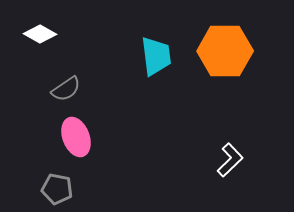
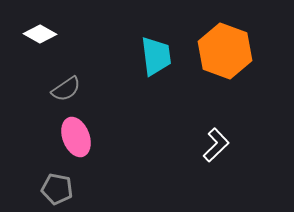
orange hexagon: rotated 20 degrees clockwise
white L-shape: moved 14 px left, 15 px up
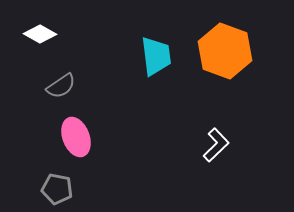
gray semicircle: moved 5 px left, 3 px up
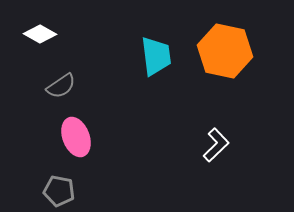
orange hexagon: rotated 8 degrees counterclockwise
gray pentagon: moved 2 px right, 2 px down
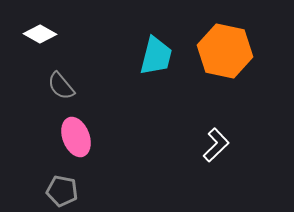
cyan trapezoid: rotated 21 degrees clockwise
gray semicircle: rotated 84 degrees clockwise
gray pentagon: moved 3 px right
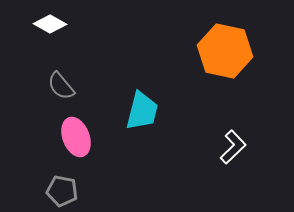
white diamond: moved 10 px right, 10 px up
cyan trapezoid: moved 14 px left, 55 px down
white L-shape: moved 17 px right, 2 px down
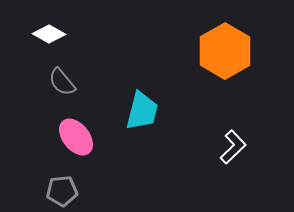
white diamond: moved 1 px left, 10 px down
orange hexagon: rotated 18 degrees clockwise
gray semicircle: moved 1 px right, 4 px up
pink ellipse: rotated 18 degrees counterclockwise
gray pentagon: rotated 16 degrees counterclockwise
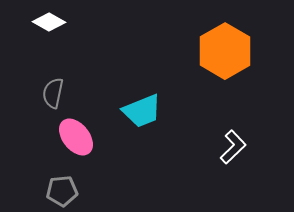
white diamond: moved 12 px up
gray semicircle: moved 9 px left, 11 px down; rotated 52 degrees clockwise
cyan trapezoid: rotated 54 degrees clockwise
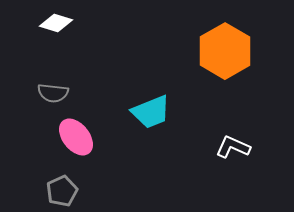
white diamond: moved 7 px right, 1 px down; rotated 12 degrees counterclockwise
gray semicircle: rotated 96 degrees counterclockwise
cyan trapezoid: moved 9 px right, 1 px down
white L-shape: rotated 112 degrees counterclockwise
gray pentagon: rotated 20 degrees counterclockwise
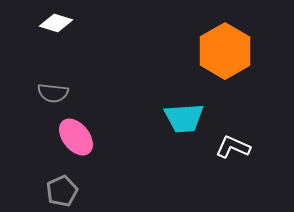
cyan trapezoid: moved 33 px right, 6 px down; rotated 18 degrees clockwise
